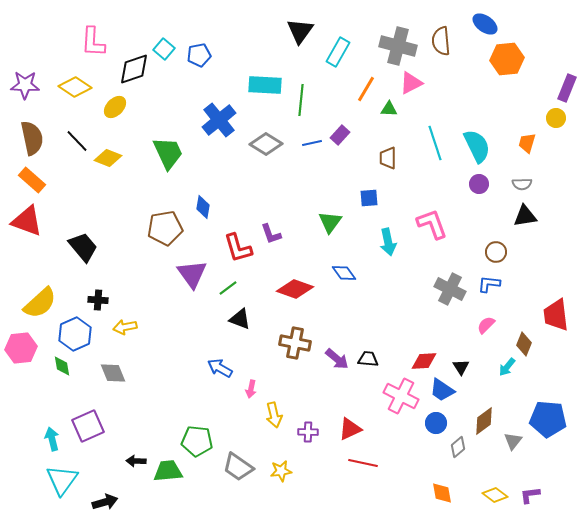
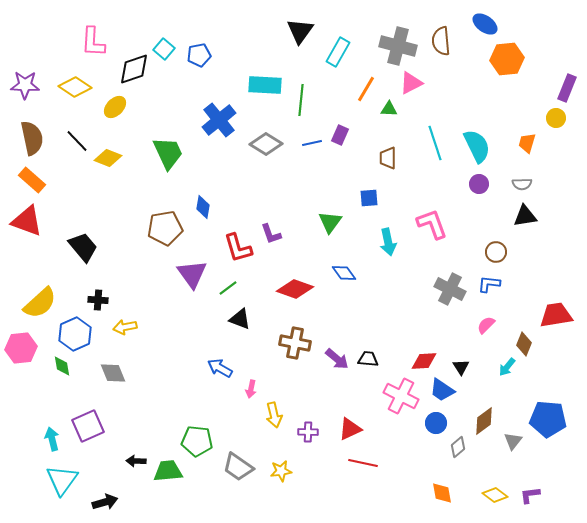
purple rectangle at (340, 135): rotated 18 degrees counterclockwise
red trapezoid at (556, 315): rotated 88 degrees clockwise
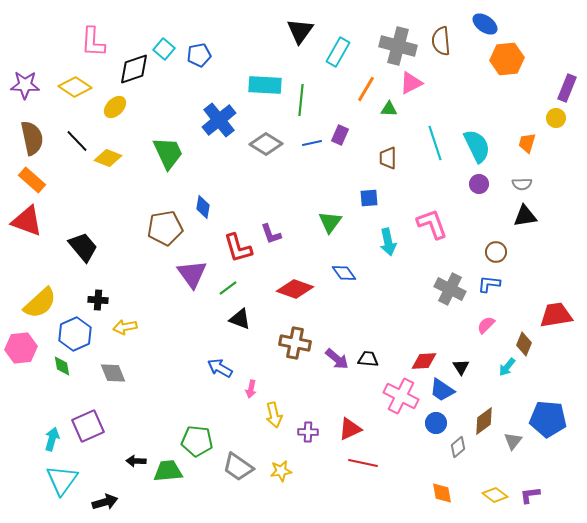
cyan arrow at (52, 439): rotated 30 degrees clockwise
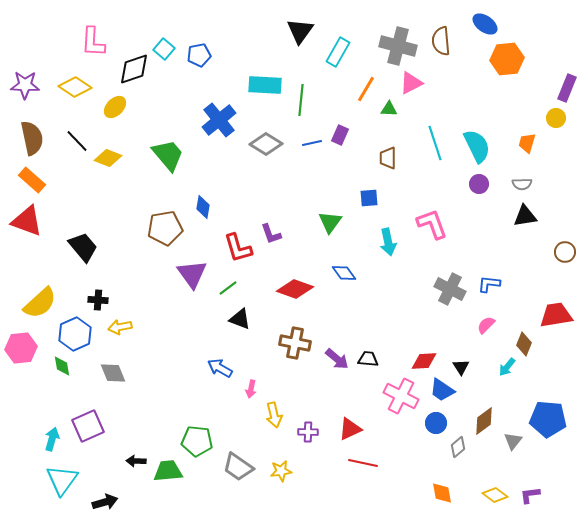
green trapezoid at (168, 153): moved 2 px down; rotated 15 degrees counterclockwise
brown circle at (496, 252): moved 69 px right
yellow arrow at (125, 327): moved 5 px left
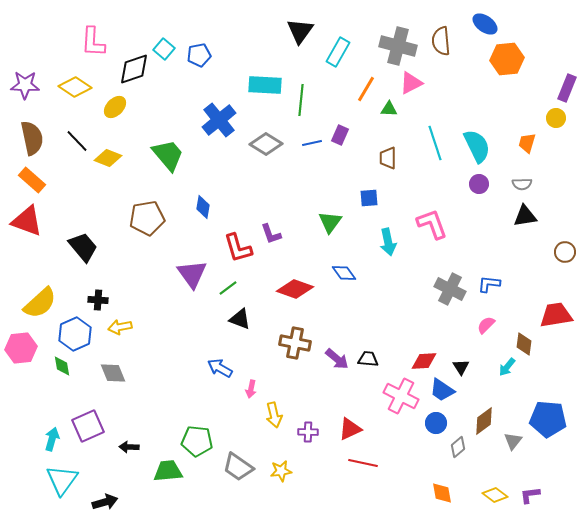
brown pentagon at (165, 228): moved 18 px left, 10 px up
brown diamond at (524, 344): rotated 15 degrees counterclockwise
black arrow at (136, 461): moved 7 px left, 14 px up
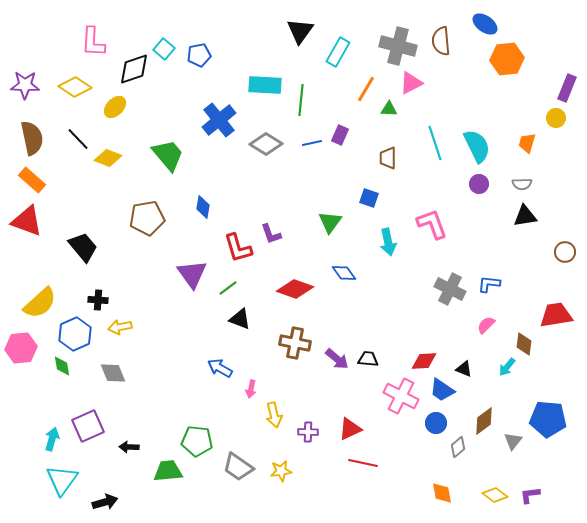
black line at (77, 141): moved 1 px right, 2 px up
blue square at (369, 198): rotated 24 degrees clockwise
black triangle at (461, 367): moved 3 px right, 2 px down; rotated 36 degrees counterclockwise
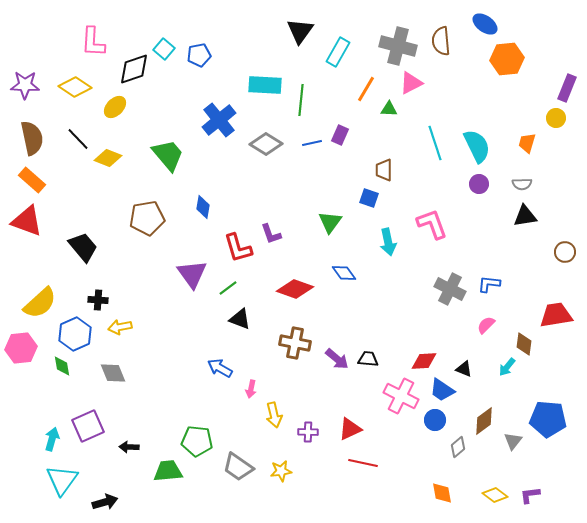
brown trapezoid at (388, 158): moved 4 px left, 12 px down
blue circle at (436, 423): moved 1 px left, 3 px up
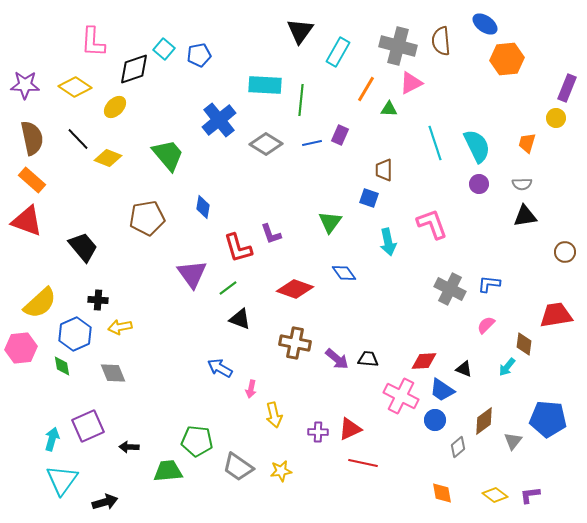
purple cross at (308, 432): moved 10 px right
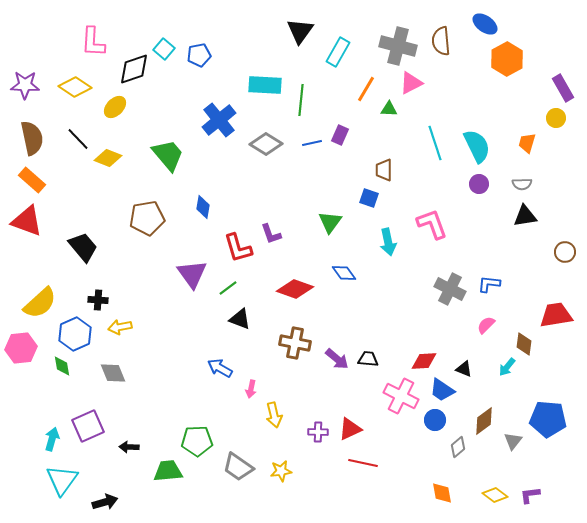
orange hexagon at (507, 59): rotated 24 degrees counterclockwise
purple rectangle at (567, 88): moved 4 px left; rotated 52 degrees counterclockwise
green pentagon at (197, 441): rotated 8 degrees counterclockwise
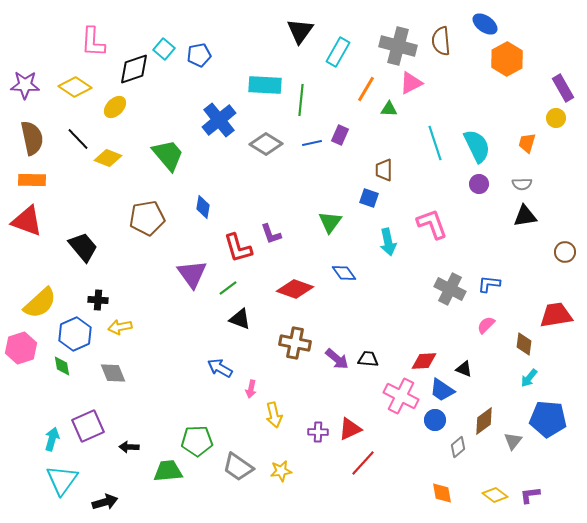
orange rectangle at (32, 180): rotated 40 degrees counterclockwise
pink hexagon at (21, 348): rotated 12 degrees counterclockwise
cyan arrow at (507, 367): moved 22 px right, 11 px down
red line at (363, 463): rotated 60 degrees counterclockwise
